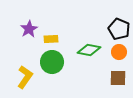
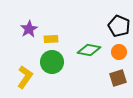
black pentagon: moved 3 px up
brown square: rotated 18 degrees counterclockwise
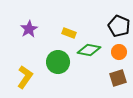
yellow rectangle: moved 18 px right, 6 px up; rotated 24 degrees clockwise
green circle: moved 6 px right
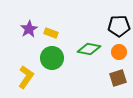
black pentagon: rotated 25 degrees counterclockwise
yellow rectangle: moved 18 px left
green diamond: moved 1 px up
green circle: moved 6 px left, 4 px up
yellow L-shape: moved 1 px right
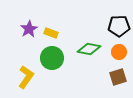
brown square: moved 1 px up
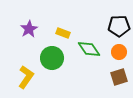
yellow rectangle: moved 12 px right
green diamond: rotated 45 degrees clockwise
brown square: moved 1 px right
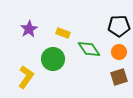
green circle: moved 1 px right, 1 px down
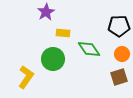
purple star: moved 17 px right, 17 px up
yellow rectangle: rotated 16 degrees counterclockwise
orange circle: moved 3 px right, 2 px down
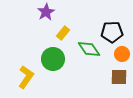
black pentagon: moved 7 px left, 6 px down
yellow rectangle: rotated 56 degrees counterclockwise
brown square: rotated 18 degrees clockwise
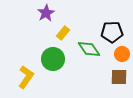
purple star: moved 1 px down
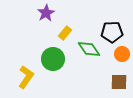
yellow rectangle: moved 2 px right
brown square: moved 5 px down
